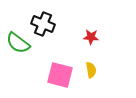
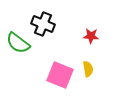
red star: moved 1 px up
yellow semicircle: moved 3 px left, 1 px up
pink square: rotated 8 degrees clockwise
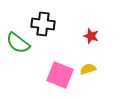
black cross: rotated 15 degrees counterclockwise
red star: rotated 14 degrees clockwise
yellow semicircle: rotated 98 degrees counterclockwise
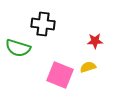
red star: moved 4 px right, 5 px down; rotated 21 degrees counterclockwise
green semicircle: moved 5 px down; rotated 20 degrees counterclockwise
yellow semicircle: moved 2 px up
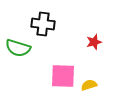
red star: moved 1 px left, 1 px down; rotated 14 degrees counterclockwise
yellow semicircle: moved 1 px right, 18 px down
pink square: moved 3 px right, 1 px down; rotated 20 degrees counterclockwise
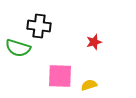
black cross: moved 4 px left, 2 px down
pink square: moved 3 px left
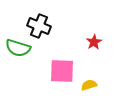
black cross: rotated 15 degrees clockwise
red star: rotated 14 degrees counterclockwise
pink square: moved 2 px right, 5 px up
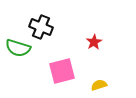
black cross: moved 2 px right, 1 px down
pink square: rotated 16 degrees counterclockwise
yellow semicircle: moved 10 px right
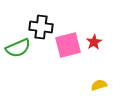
black cross: rotated 15 degrees counterclockwise
green semicircle: rotated 40 degrees counterclockwise
pink square: moved 6 px right, 26 px up
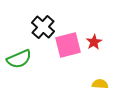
black cross: moved 2 px right; rotated 35 degrees clockwise
green semicircle: moved 1 px right, 11 px down
yellow semicircle: moved 1 px right, 1 px up; rotated 21 degrees clockwise
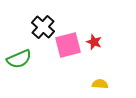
red star: rotated 21 degrees counterclockwise
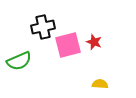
black cross: rotated 35 degrees clockwise
green semicircle: moved 2 px down
